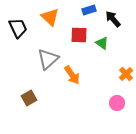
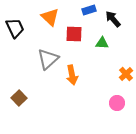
black trapezoid: moved 3 px left
red square: moved 5 px left, 1 px up
green triangle: rotated 32 degrees counterclockwise
orange arrow: rotated 24 degrees clockwise
brown square: moved 10 px left; rotated 14 degrees counterclockwise
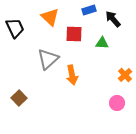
orange cross: moved 1 px left, 1 px down
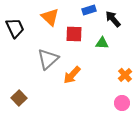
orange arrow: rotated 54 degrees clockwise
pink circle: moved 5 px right
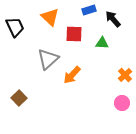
black trapezoid: moved 1 px up
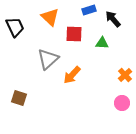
brown square: rotated 28 degrees counterclockwise
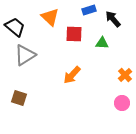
black trapezoid: rotated 25 degrees counterclockwise
gray triangle: moved 23 px left, 4 px up; rotated 10 degrees clockwise
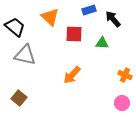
gray triangle: rotated 45 degrees clockwise
orange cross: rotated 24 degrees counterclockwise
brown square: rotated 21 degrees clockwise
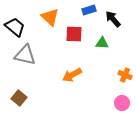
orange arrow: rotated 18 degrees clockwise
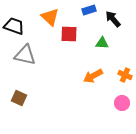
black trapezoid: moved 1 px left, 1 px up; rotated 20 degrees counterclockwise
red square: moved 5 px left
orange arrow: moved 21 px right, 1 px down
brown square: rotated 14 degrees counterclockwise
